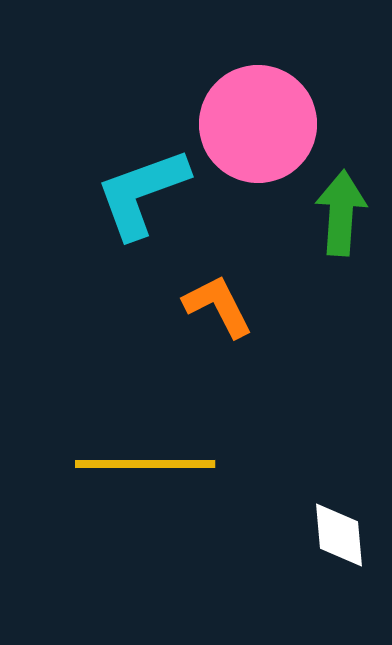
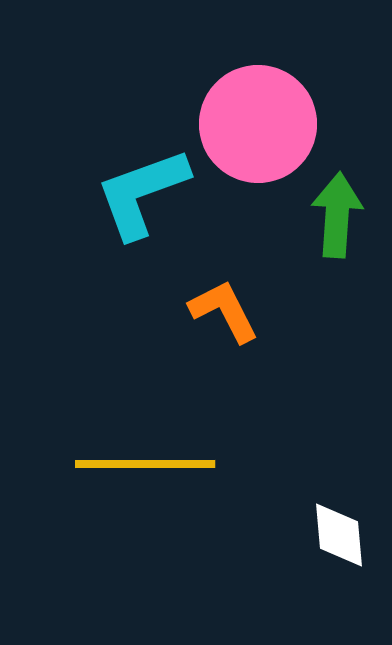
green arrow: moved 4 px left, 2 px down
orange L-shape: moved 6 px right, 5 px down
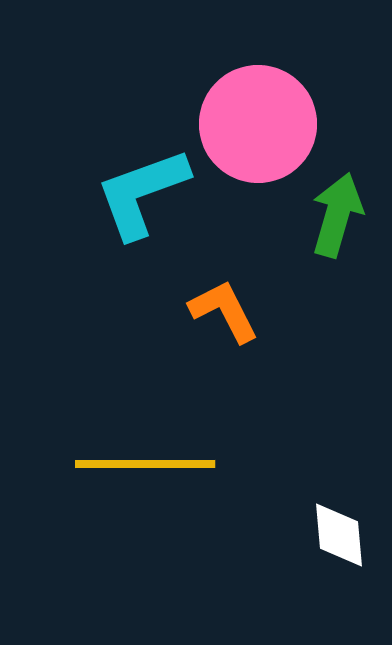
green arrow: rotated 12 degrees clockwise
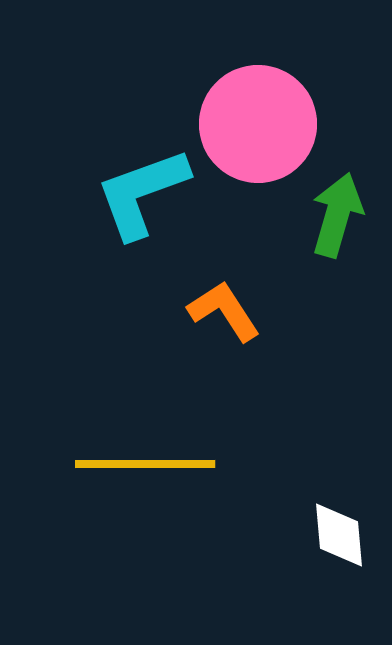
orange L-shape: rotated 6 degrees counterclockwise
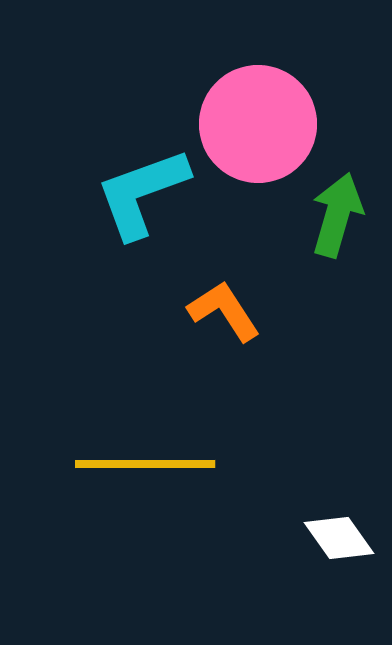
white diamond: moved 3 px down; rotated 30 degrees counterclockwise
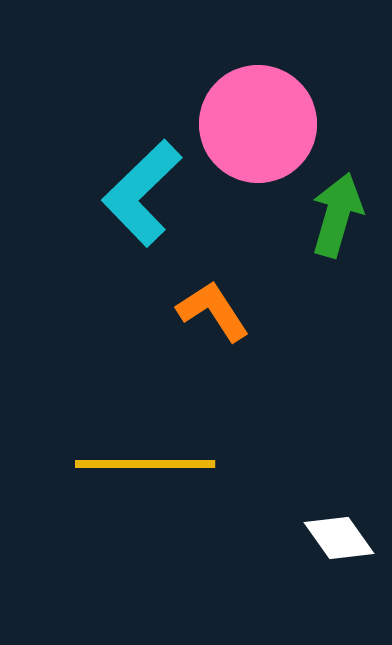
cyan L-shape: rotated 24 degrees counterclockwise
orange L-shape: moved 11 px left
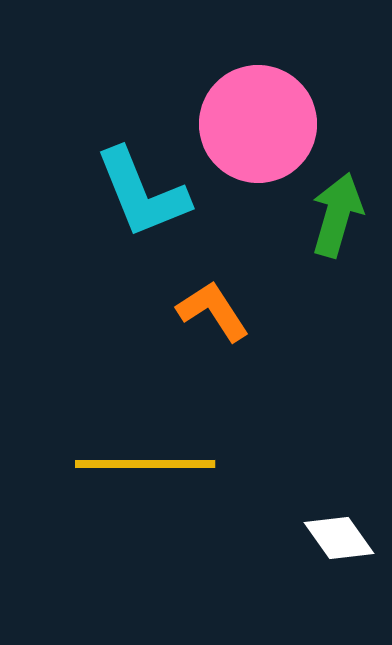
cyan L-shape: rotated 68 degrees counterclockwise
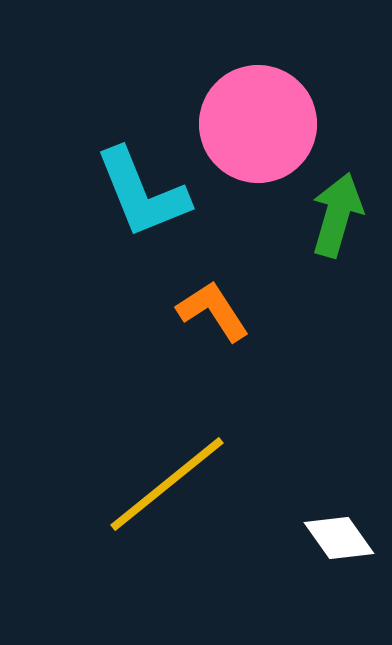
yellow line: moved 22 px right, 20 px down; rotated 39 degrees counterclockwise
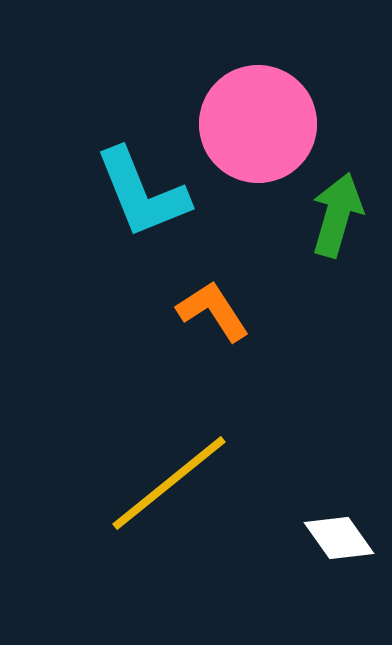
yellow line: moved 2 px right, 1 px up
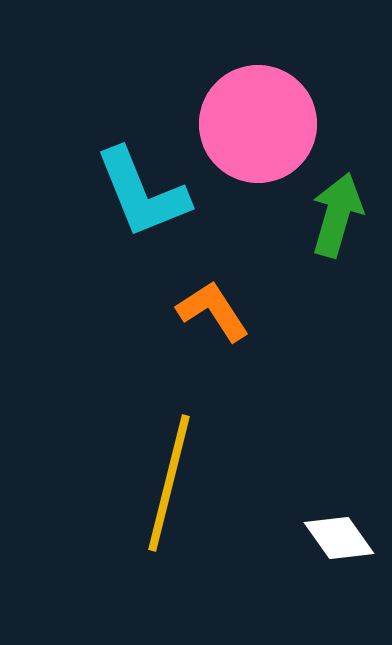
yellow line: rotated 37 degrees counterclockwise
